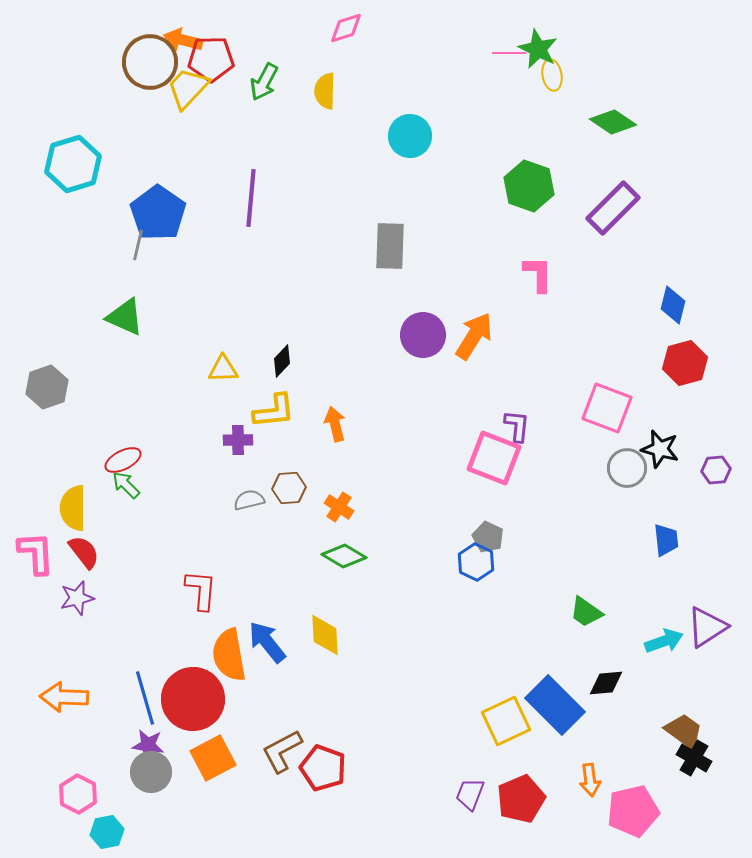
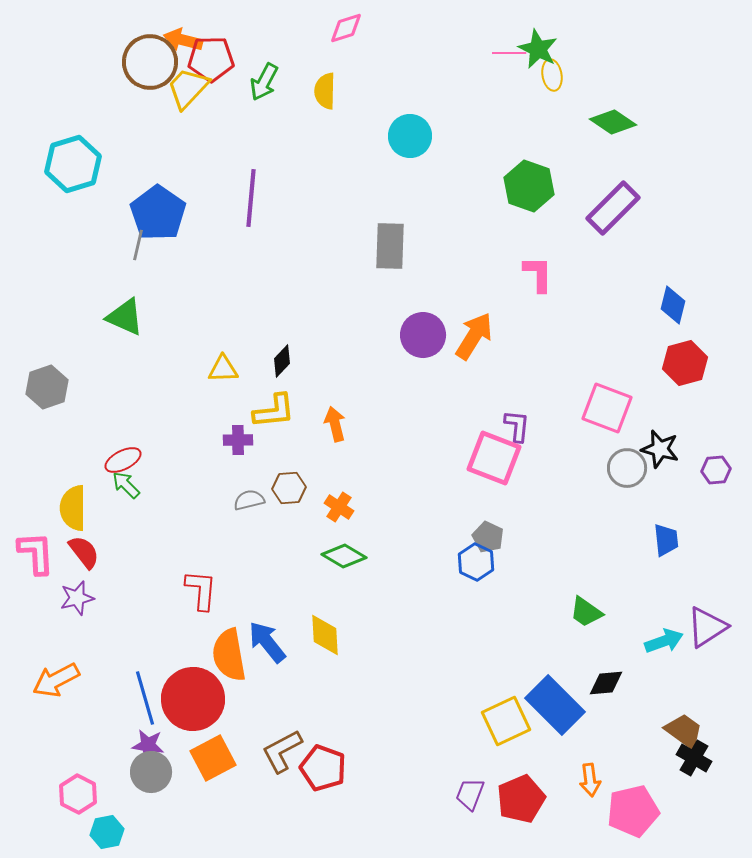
orange arrow at (64, 697): moved 8 px left, 17 px up; rotated 30 degrees counterclockwise
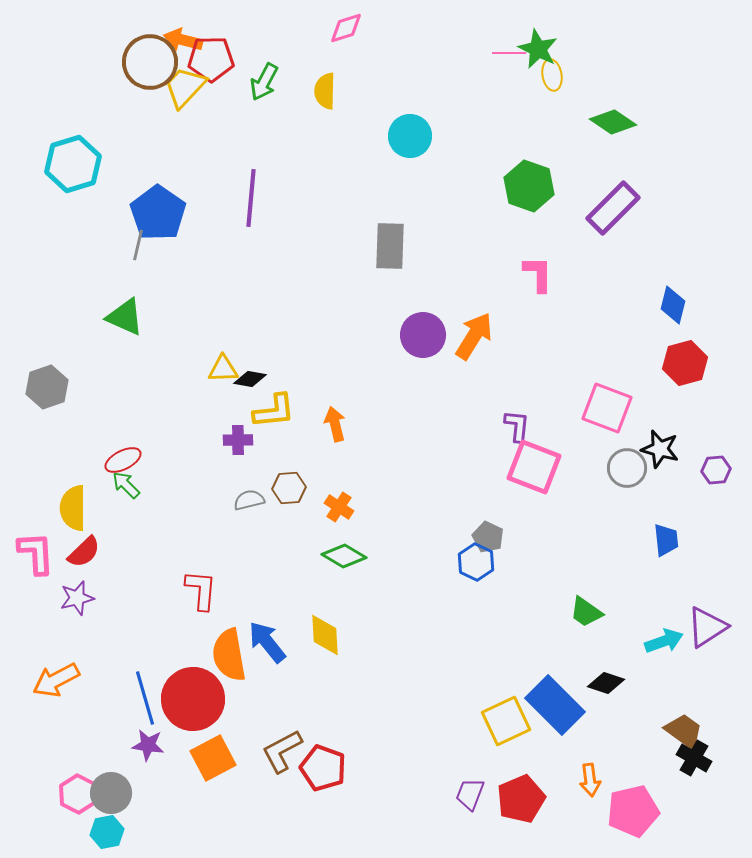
yellow trapezoid at (188, 88): moved 3 px left, 1 px up
black diamond at (282, 361): moved 32 px left, 18 px down; rotated 56 degrees clockwise
pink square at (494, 458): moved 40 px right, 9 px down
red semicircle at (84, 552): rotated 84 degrees clockwise
black diamond at (606, 683): rotated 24 degrees clockwise
gray circle at (151, 772): moved 40 px left, 21 px down
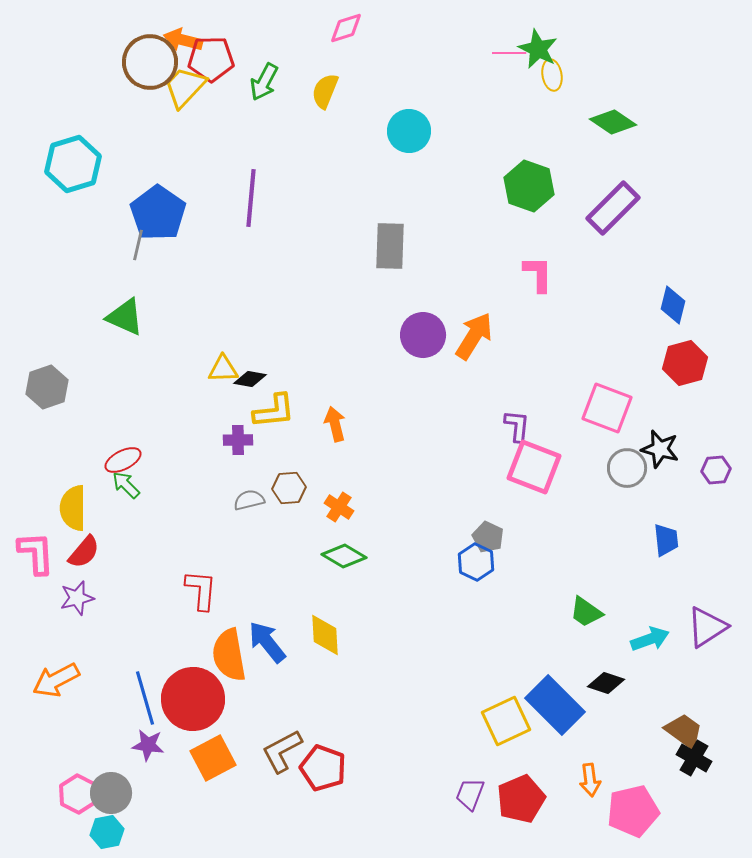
yellow semicircle at (325, 91): rotated 21 degrees clockwise
cyan circle at (410, 136): moved 1 px left, 5 px up
red semicircle at (84, 552): rotated 6 degrees counterclockwise
cyan arrow at (664, 641): moved 14 px left, 2 px up
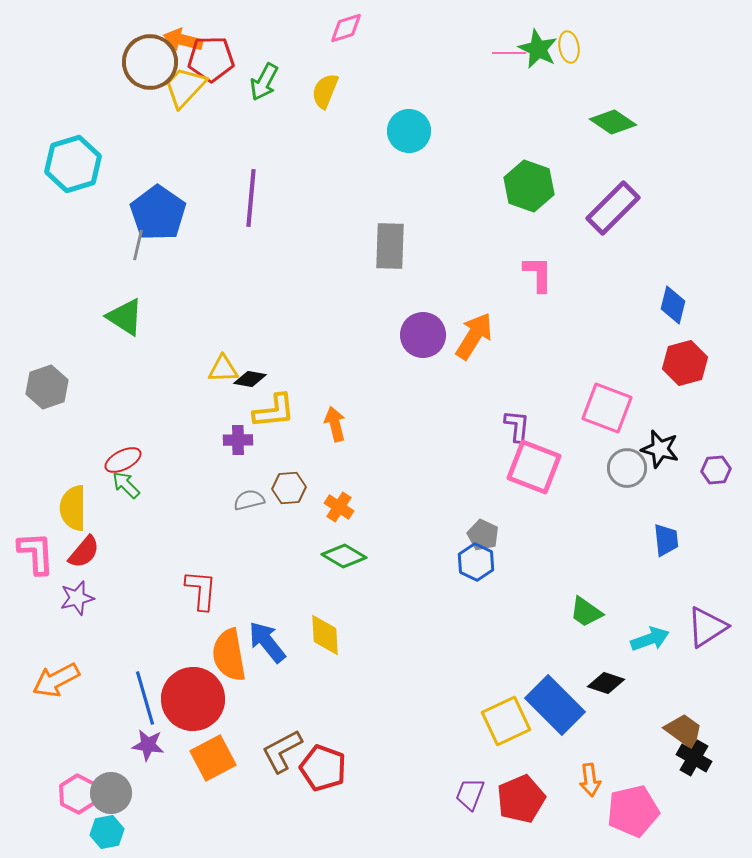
yellow ellipse at (552, 75): moved 17 px right, 28 px up
green triangle at (125, 317): rotated 9 degrees clockwise
gray pentagon at (488, 537): moved 5 px left, 2 px up
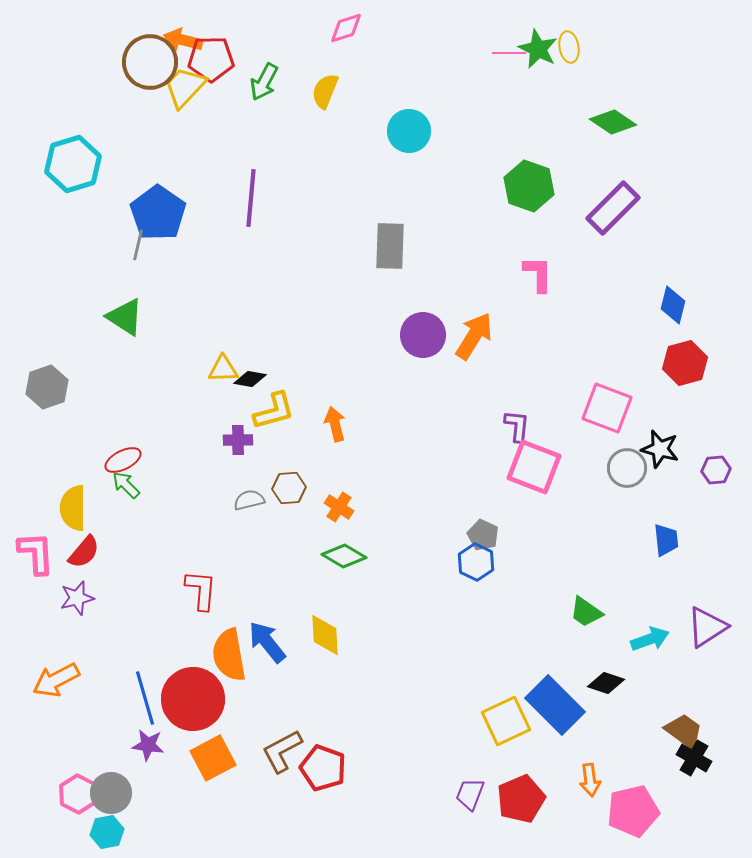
yellow L-shape at (274, 411): rotated 9 degrees counterclockwise
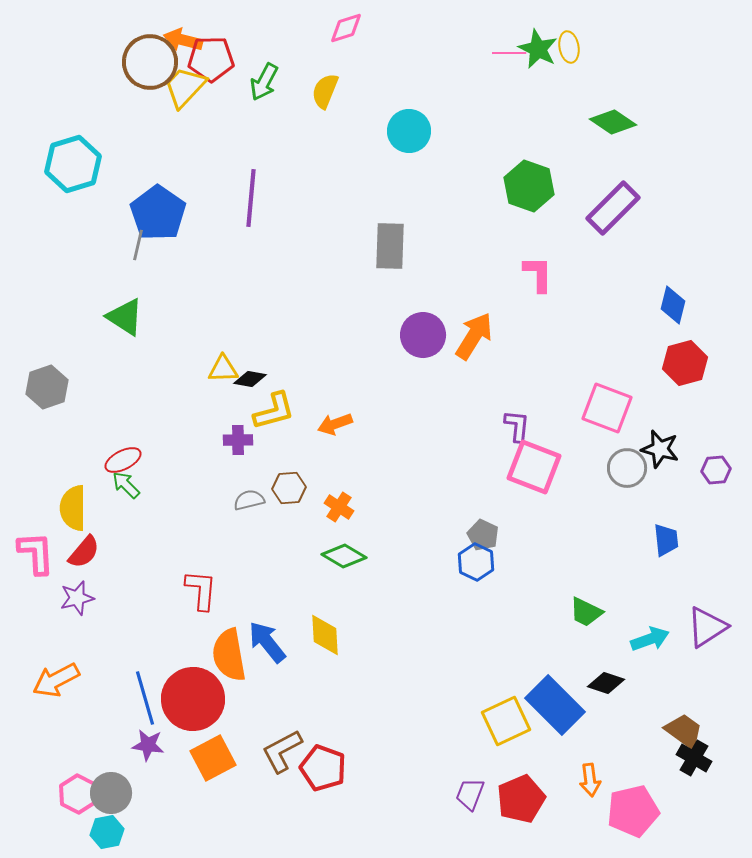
orange arrow at (335, 424): rotated 96 degrees counterclockwise
green trapezoid at (586, 612): rotated 9 degrees counterclockwise
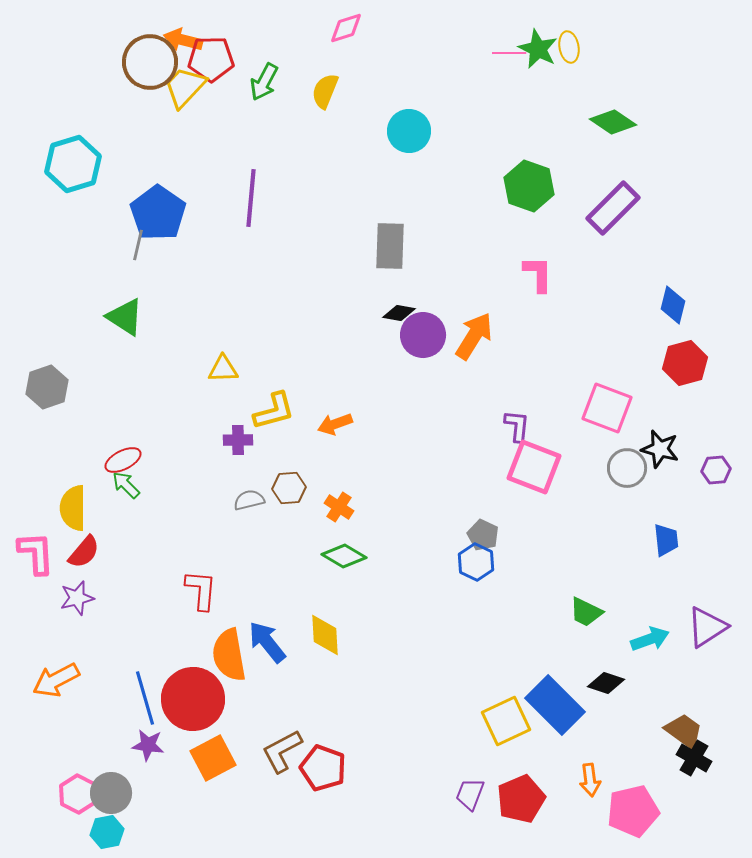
black diamond at (250, 379): moved 149 px right, 66 px up
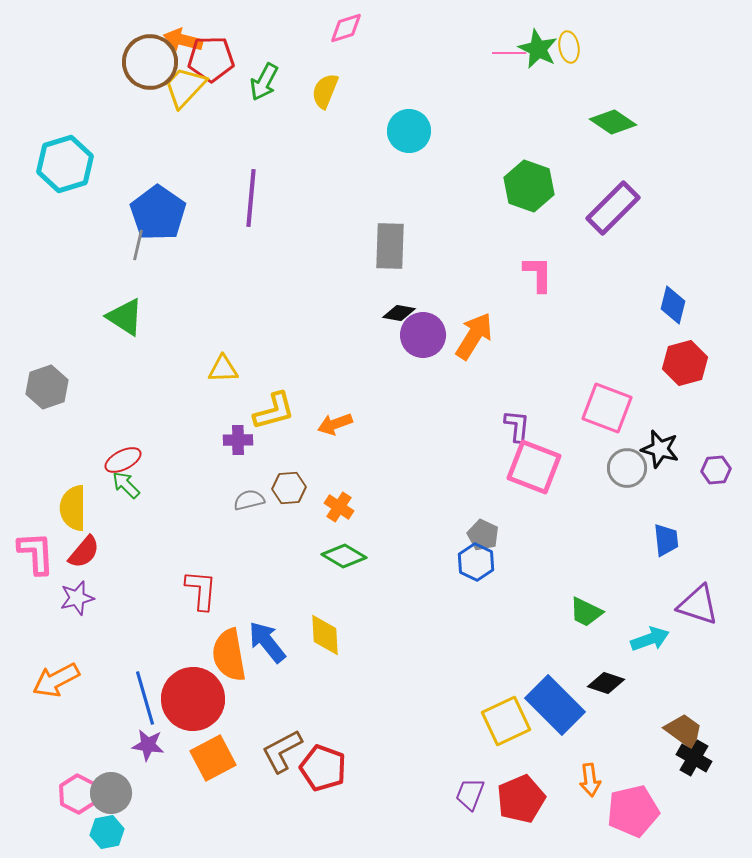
cyan hexagon at (73, 164): moved 8 px left
purple triangle at (707, 627): moved 9 px left, 22 px up; rotated 51 degrees clockwise
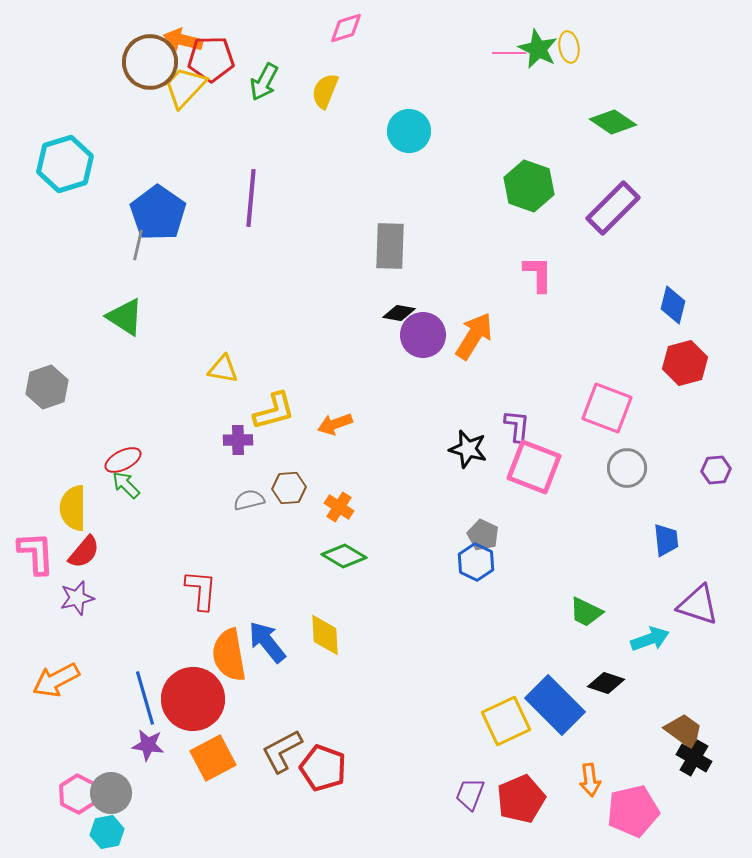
yellow triangle at (223, 369): rotated 12 degrees clockwise
black star at (660, 449): moved 192 px left
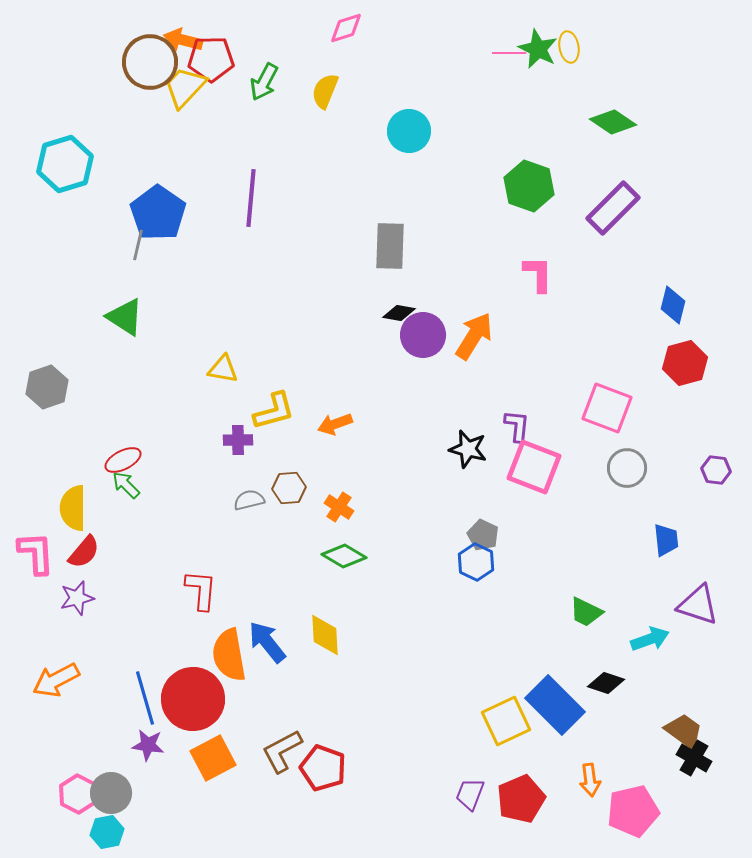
purple hexagon at (716, 470): rotated 12 degrees clockwise
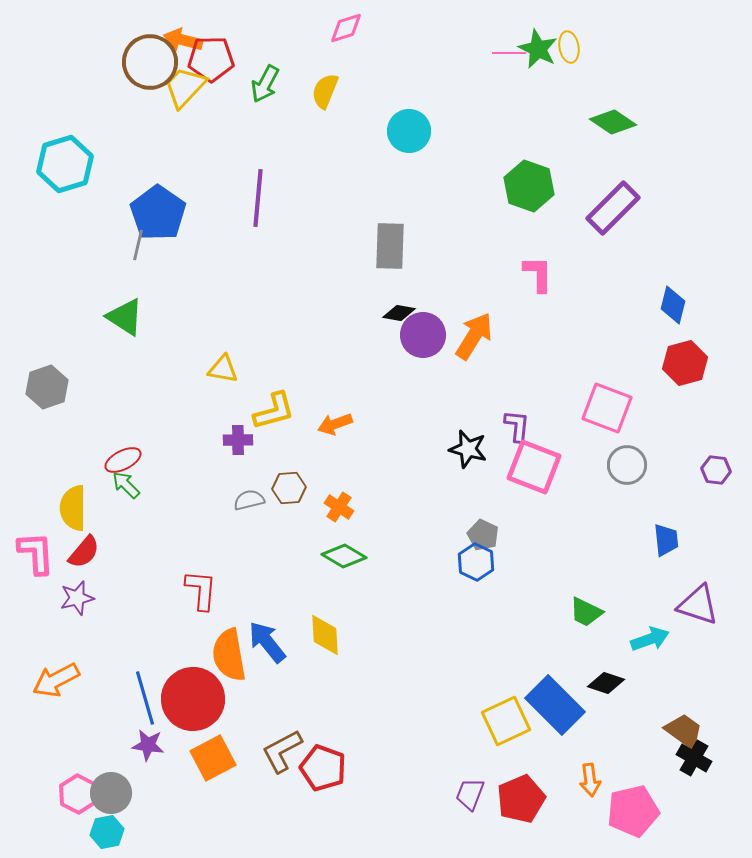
green arrow at (264, 82): moved 1 px right, 2 px down
purple line at (251, 198): moved 7 px right
gray circle at (627, 468): moved 3 px up
